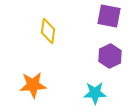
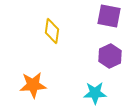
yellow diamond: moved 4 px right
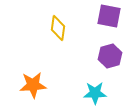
yellow diamond: moved 6 px right, 3 px up
purple hexagon: rotated 10 degrees clockwise
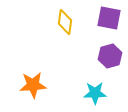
purple square: moved 2 px down
yellow diamond: moved 7 px right, 6 px up
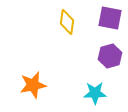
purple square: moved 1 px right
yellow diamond: moved 2 px right
orange star: rotated 8 degrees counterclockwise
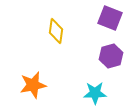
purple square: rotated 10 degrees clockwise
yellow diamond: moved 11 px left, 9 px down
purple hexagon: moved 1 px right
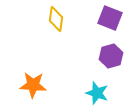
yellow diamond: moved 12 px up
orange star: rotated 16 degrees clockwise
cyan star: moved 2 px right; rotated 20 degrees clockwise
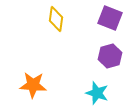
purple hexagon: moved 1 px left
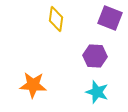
purple hexagon: moved 15 px left; rotated 20 degrees clockwise
cyan star: moved 1 px up
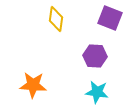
cyan star: rotated 10 degrees counterclockwise
